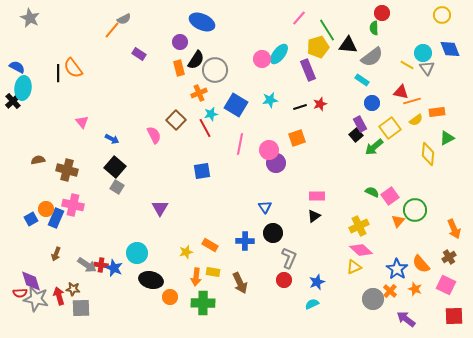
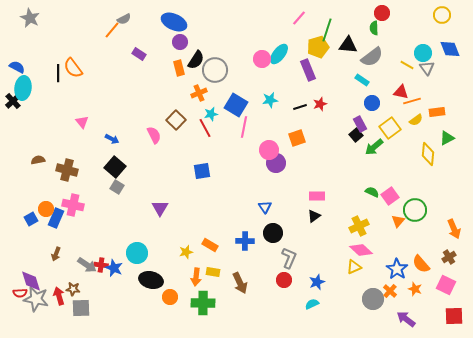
blue ellipse at (202, 22): moved 28 px left
green line at (327, 30): rotated 50 degrees clockwise
pink line at (240, 144): moved 4 px right, 17 px up
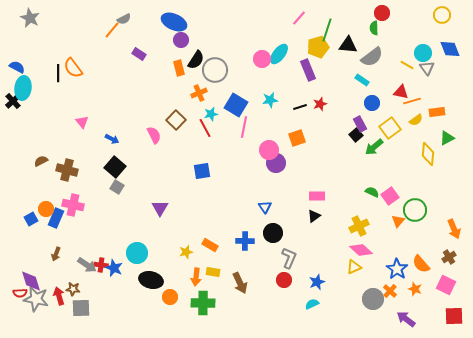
purple circle at (180, 42): moved 1 px right, 2 px up
brown semicircle at (38, 160): moved 3 px right, 1 px down; rotated 16 degrees counterclockwise
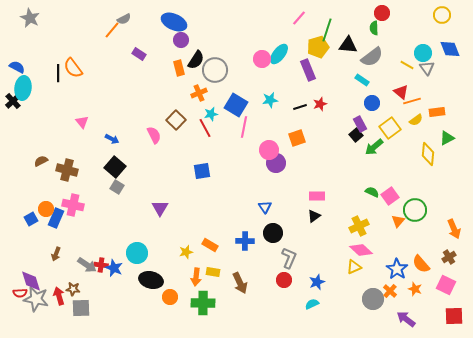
red triangle at (401, 92): rotated 28 degrees clockwise
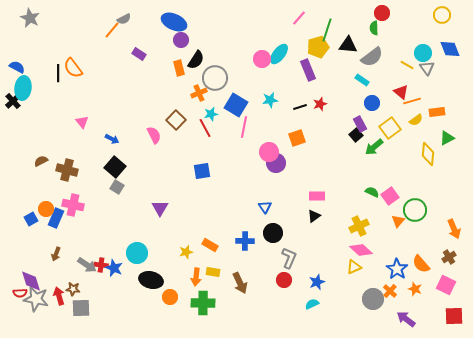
gray circle at (215, 70): moved 8 px down
pink circle at (269, 150): moved 2 px down
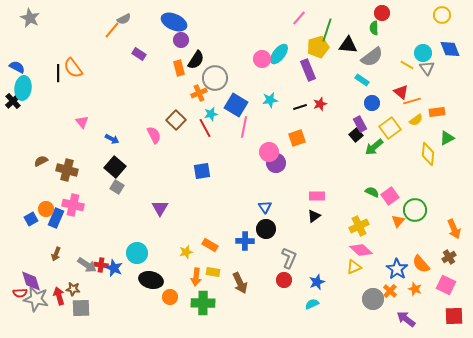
black circle at (273, 233): moved 7 px left, 4 px up
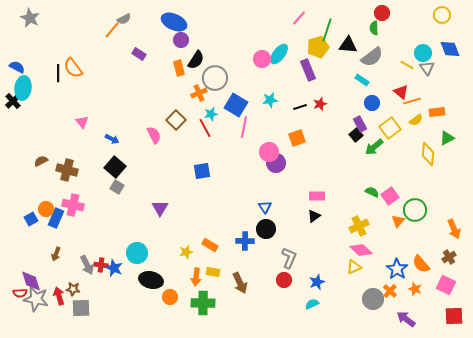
gray arrow at (87, 265): rotated 30 degrees clockwise
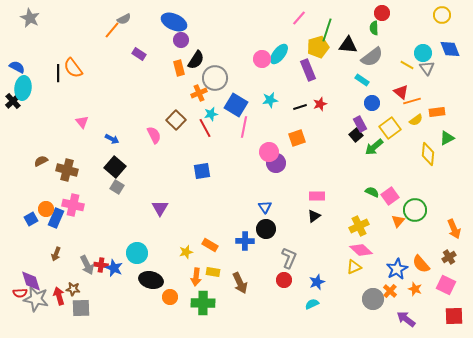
blue star at (397, 269): rotated 10 degrees clockwise
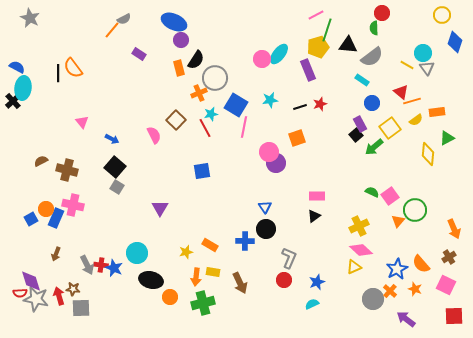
pink line at (299, 18): moved 17 px right, 3 px up; rotated 21 degrees clockwise
blue diamond at (450, 49): moved 5 px right, 7 px up; rotated 40 degrees clockwise
green cross at (203, 303): rotated 15 degrees counterclockwise
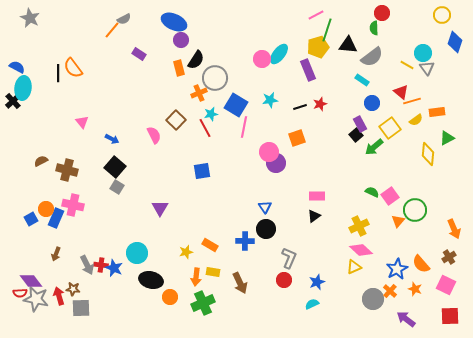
purple diamond at (31, 281): rotated 20 degrees counterclockwise
green cross at (203, 303): rotated 10 degrees counterclockwise
red square at (454, 316): moved 4 px left
